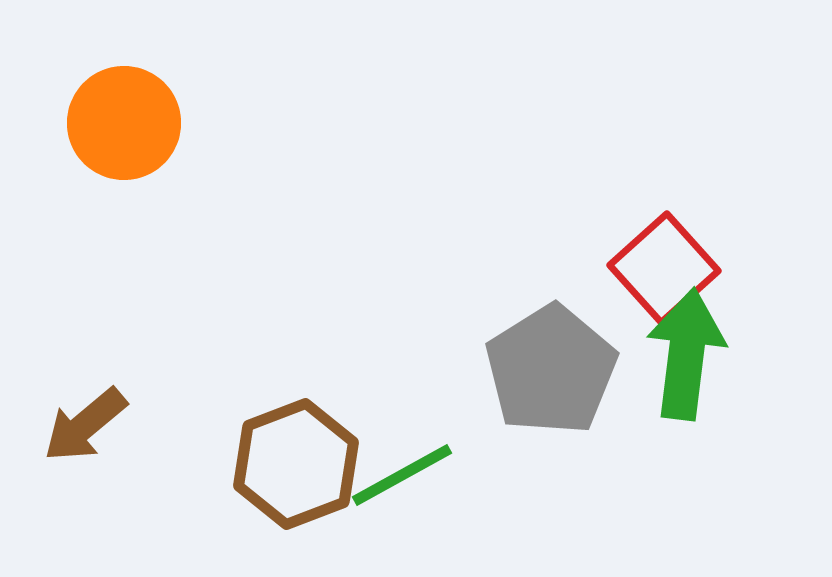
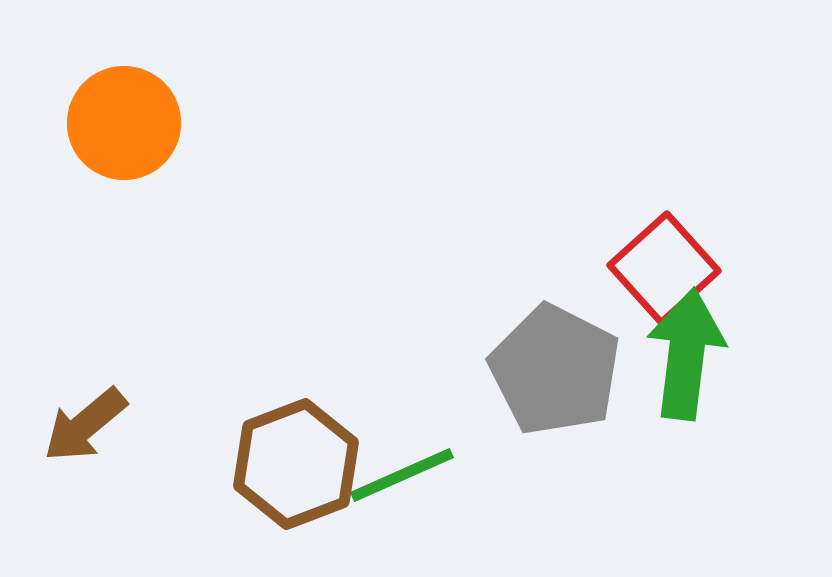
gray pentagon: moved 4 px right; rotated 13 degrees counterclockwise
green line: rotated 5 degrees clockwise
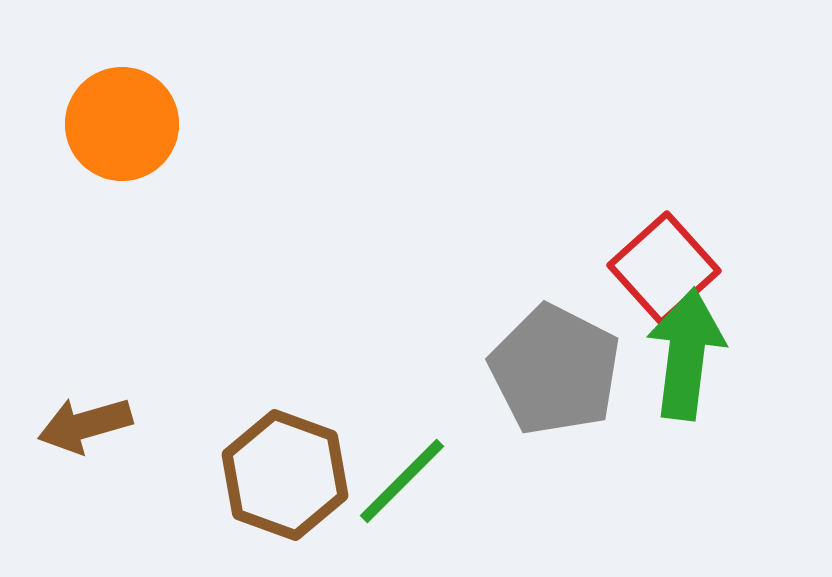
orange circle: moved 2 px left, 1 px down
brown arrow: rotated 24 degrees clockwise
brown hexagon: moved 11 px left, 11 px down; rotated 19 degrees counterclockwise
green line: moved 6 px down; rotated 21 degrees counterclockwise
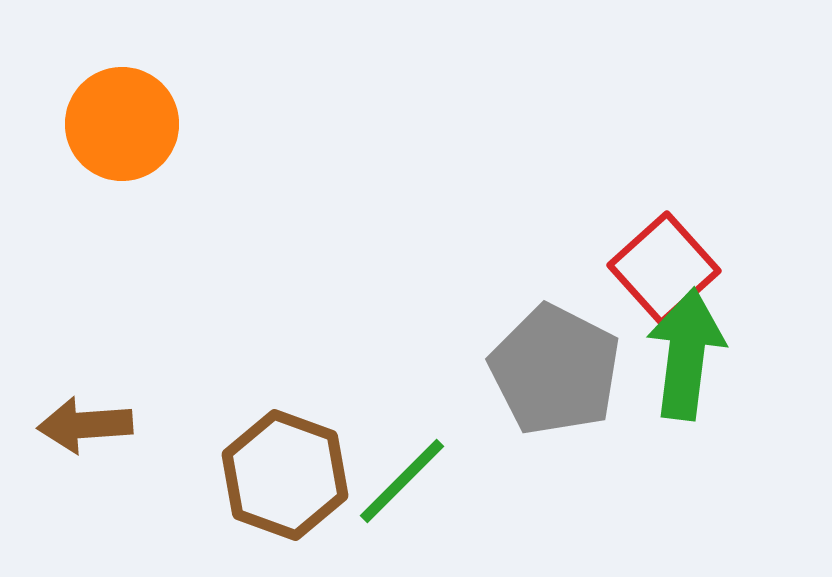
brown arrow: rotated 12 degrees clockwise
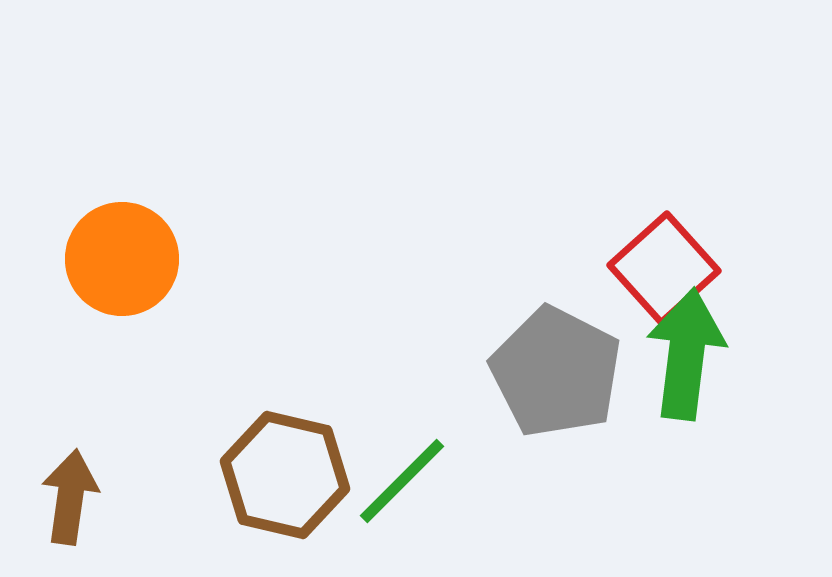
orange circle: moved 135 px down
gray pentagon: moved 1 px right, 2 px down
brown arrow: moved 15 px left, 72 px down; rotated 102 degrees clockwise
brown hexagon: rotated 7 degrees counterclockwise
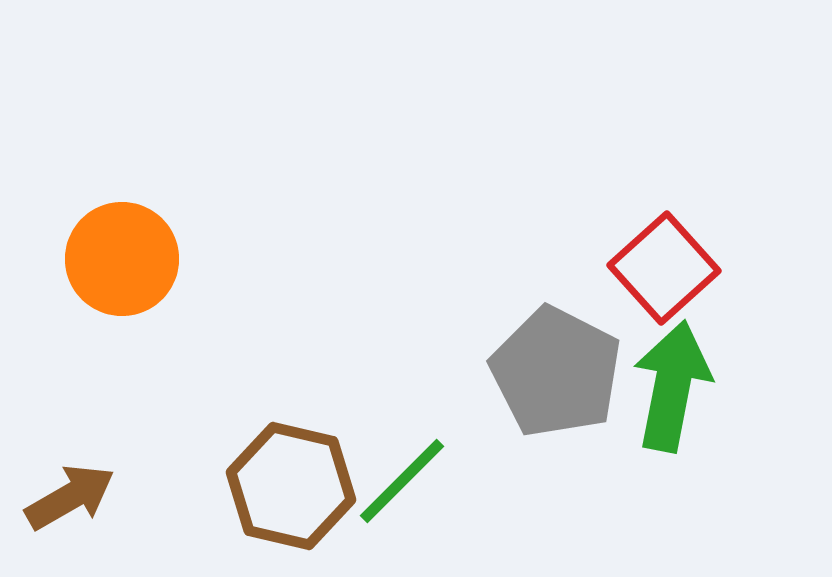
green arrow: moved 14 px left, 32 px down; rotated 4 degrees clockwise
brown hexagon: moved 6 px right, 11 px down
brown arrow: rotated 52 degrees clockwise
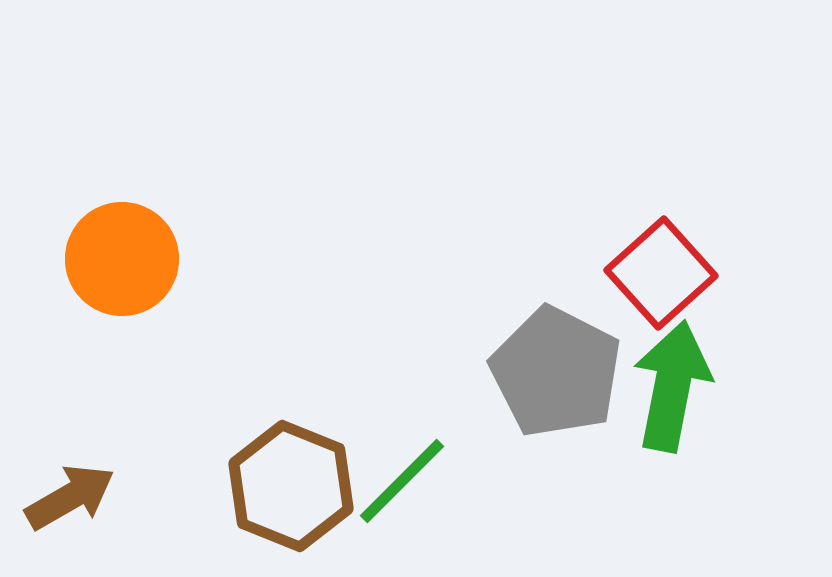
red square: moved 3 px left, 5 px down
brown hexagon: rotated 9 degrees clockwise
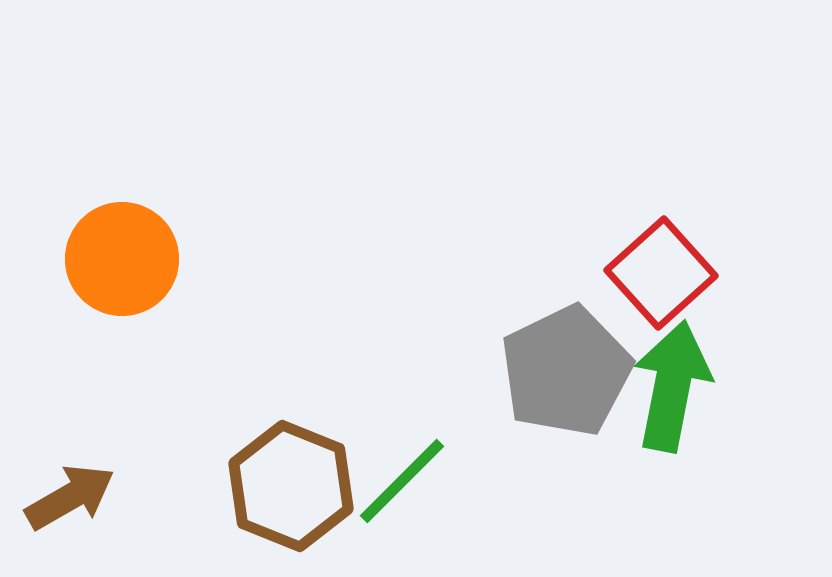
gray pentagon: moved 10 px right, 1 px up; rotated 19 degrees clockwise
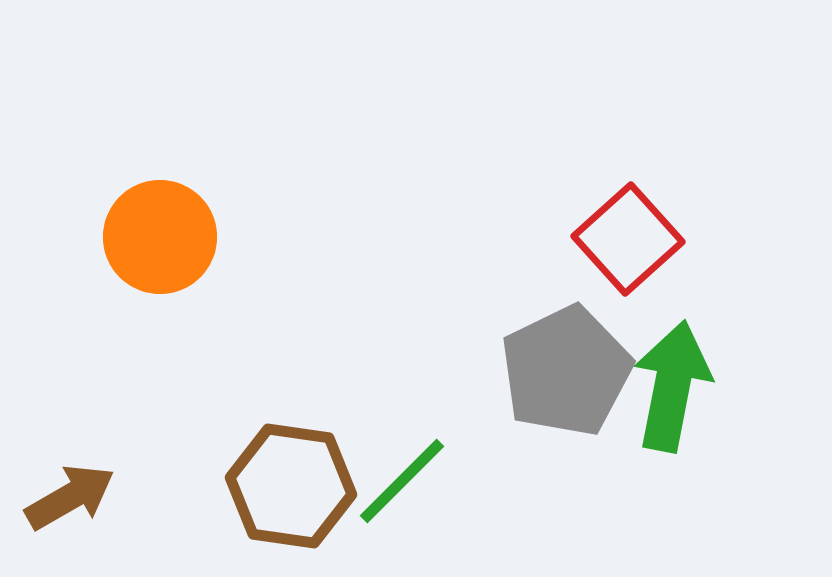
orange circle: moved 38 px right, 22 px up
red square: moved 33 px left, 34 px up
brown hexagon: rotated 14 degrees counterclockwise
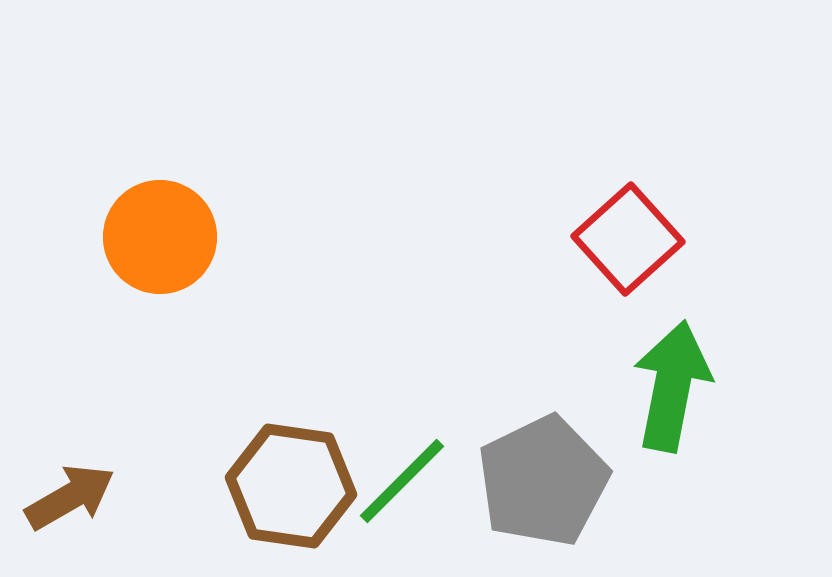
gray pentagon: moved 23 px left, 110 px down
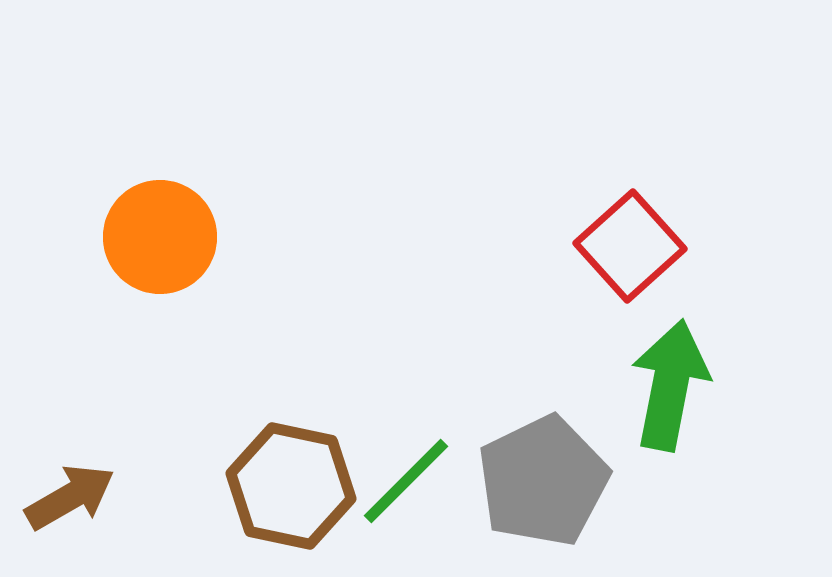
red square: moved 2 px right, 7 px down
green arrow: moved 2 px left, 1 px up
green line: moved 4 px right
brown hexagon: rotated 4 degrees clockwise
